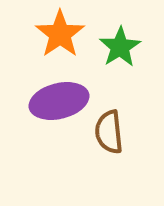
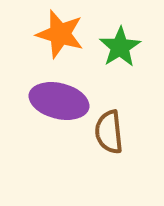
orange star: rotated 21 degrees counterclockwise
purple ellipse: rotated 28 degrees clockwise
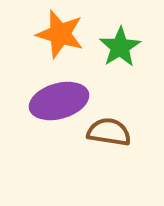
purple ellipse: rotated 30 degrees counterclockwise
brown semicircle: rotated 105 degrees clockwise
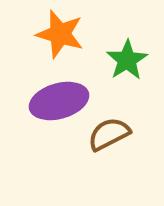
green star: moved 7 px right, 13 px down
brown semicircle: moved 2 px down; rotated 36 degrees counterclockwise
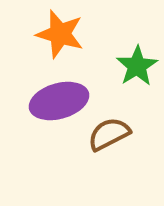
green star: moved 10 px right, 6 px down
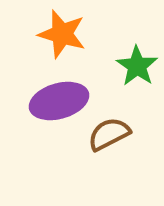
orange star: moved 2 px right
green star: rotated 6 degrees counterclockwise
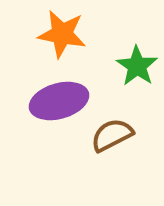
orange star: rotated 6 degrees counterclockwise
brown semicircle: moved 3 px right, 1 px down
